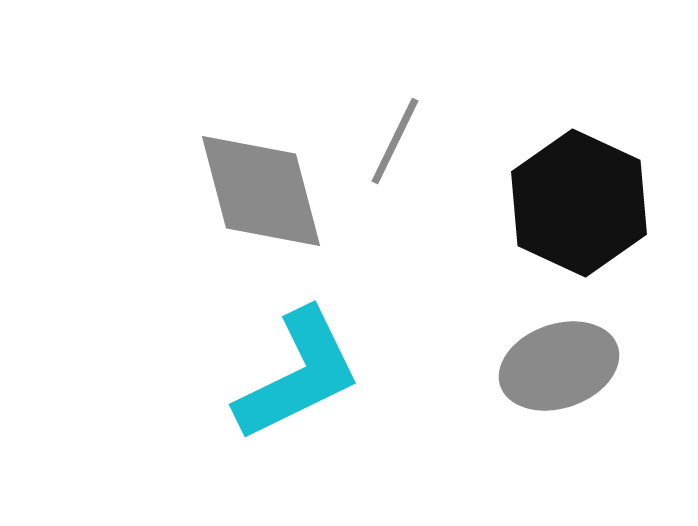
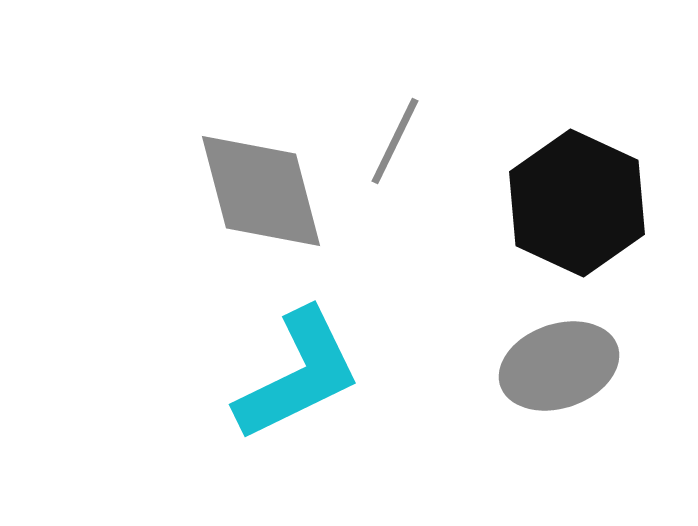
black hexagon: moved 2 px left
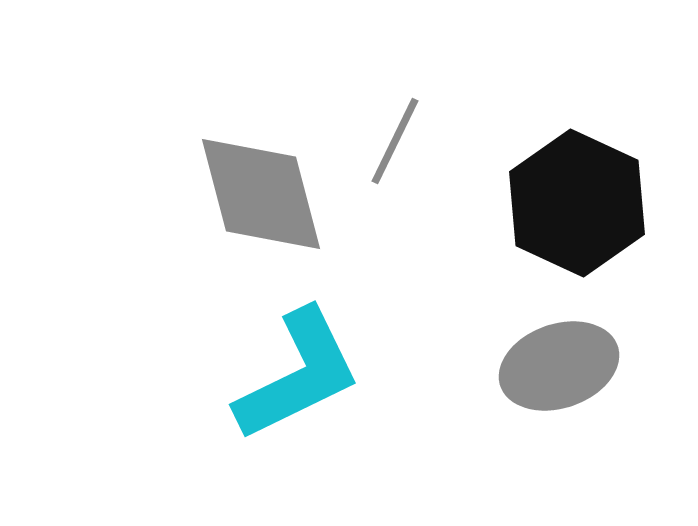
gray diamond: moved 3 px down
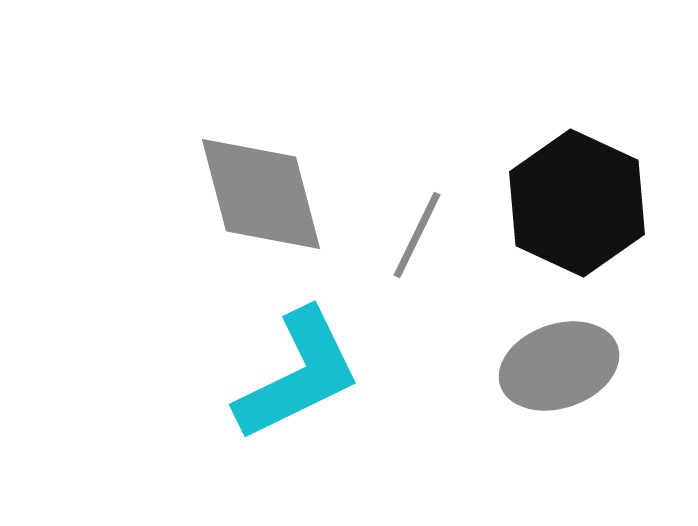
gray line: moved 22 px right, 94 px down
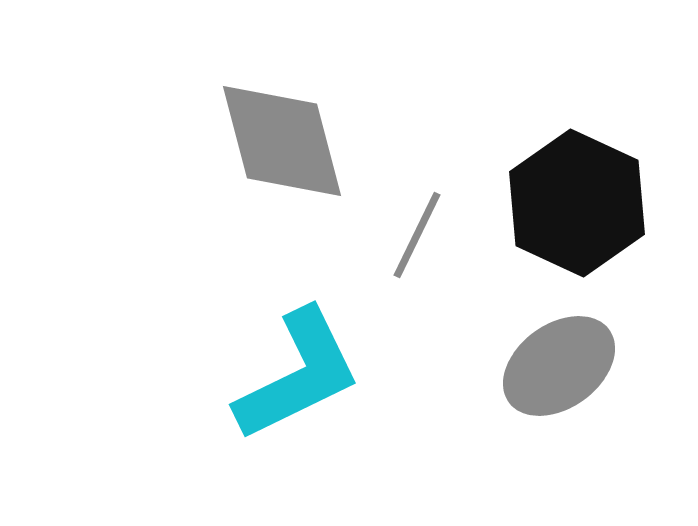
gray diamond: moved 21 px right, 53 px up
gray ellipse: rotated 17 degrees counterclockwise
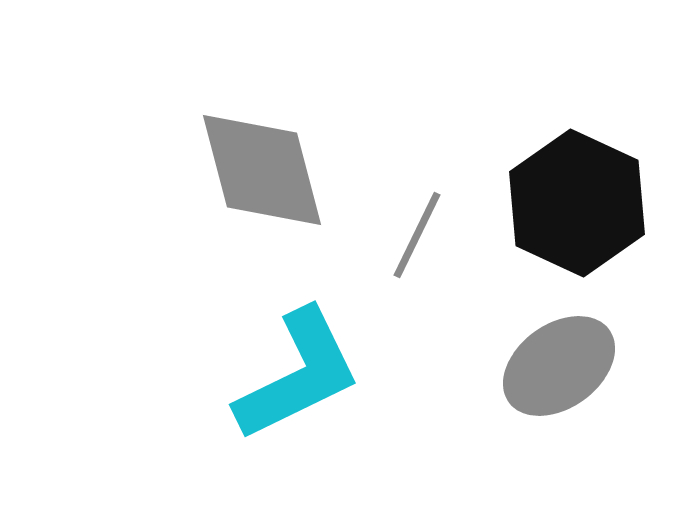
gray diamond: moved 20 px left, 29 px down
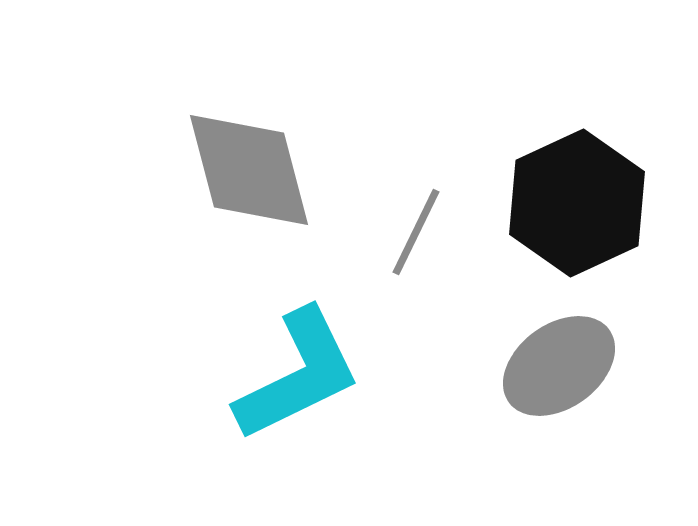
gray diamond: moved 13 px left
black hexagon: rotated 10 degrees clockwise
gray line: moved 1 px left, 3 px up
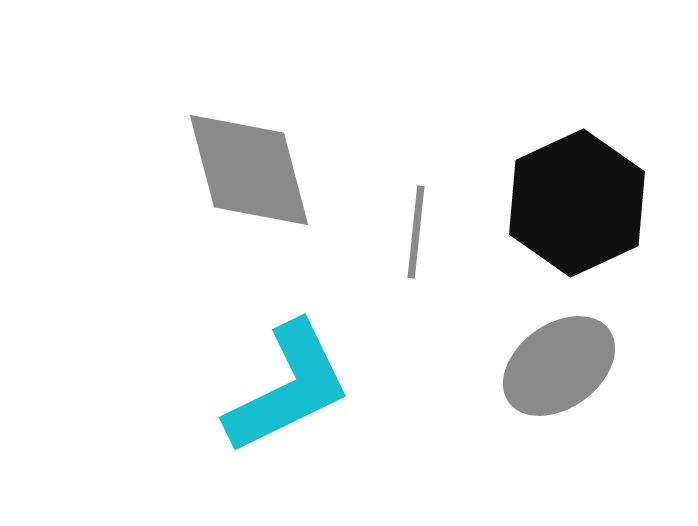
gray line: rotated 20 degrees counterclockwise
cyan L-shape: moved 10 px left, 13 px down
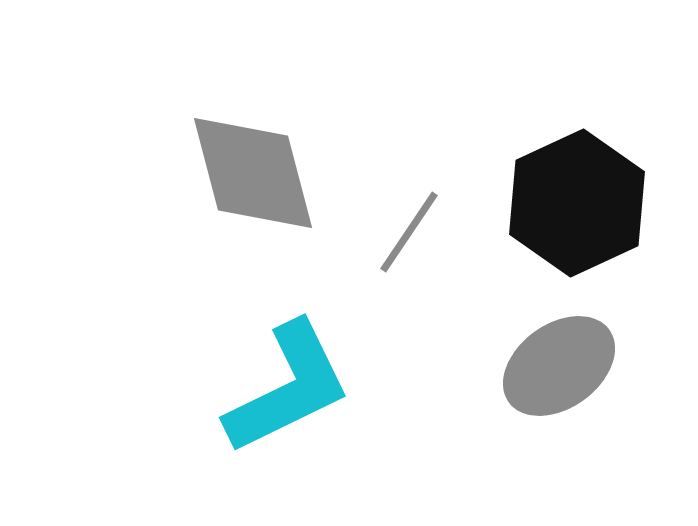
gray diamond: moved 4 px right, 3 px down
gray line: moved 7 px left; rotated 28 degrees clockwise
